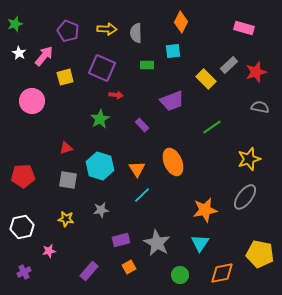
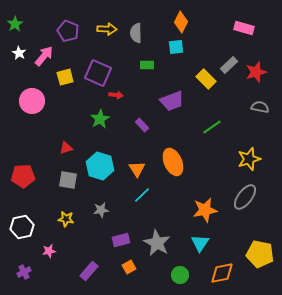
green star at (15, 24): rotated 14 degrees counterclockwise
cyan square at (173, 51): moved 3 px right, 4 px up
purple square at (102, 68): moved 4 px left, 5 px down
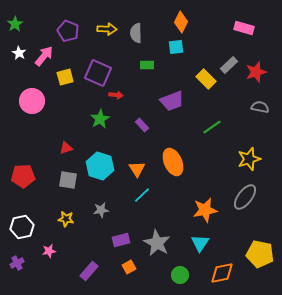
purple cross at (24, 272): moved 7 px left, 9 px up
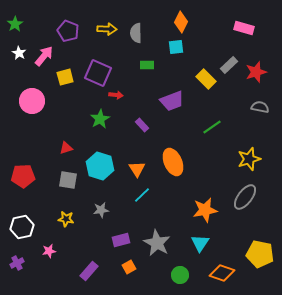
orange diamond at (222, 273): rotated 30 degrees clockwise
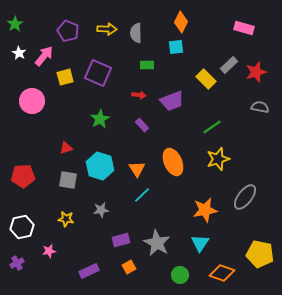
red arrow at (116, 95): moved 23 px right
yellow star at (249, 159): moved 31 px left
purple rectangle at (89, 271): rotated 24 degrees clockwise
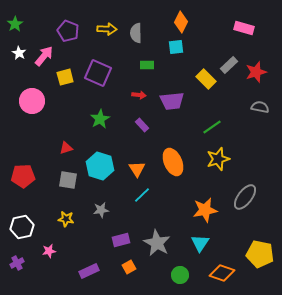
purple trapezoid at (172, 101): rotated 15 degrees clockwise
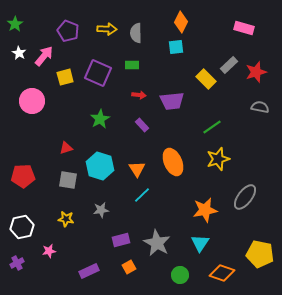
green rectangle at (147, 65): moved 15 px left
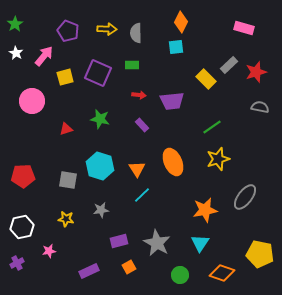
white star at (19, 53): moved 3 px left
green star at (100, 119): rotated 30 degrees counterclockwise
red triangle at (66, 148): moved 19 px up
purple rectangle at (121, 240): moved 2 px left, 1 px down
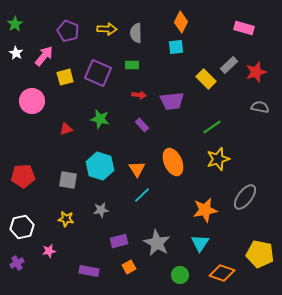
purple rectangle at (89, 271): rotated 36 degrees clockwise
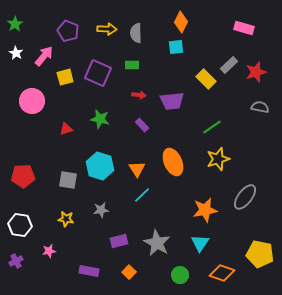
white hexagon at (22, 227): moved 2 px left, 2 px up; rotated 20 degrees clockwise
purple cross at (17, 263): moved 1 px left, 2 px up
orange square at (129, 267): moved 5 px down; rotated 16 degrees counterclockwise
